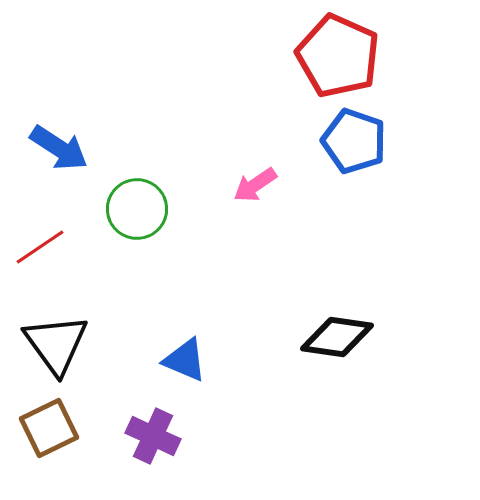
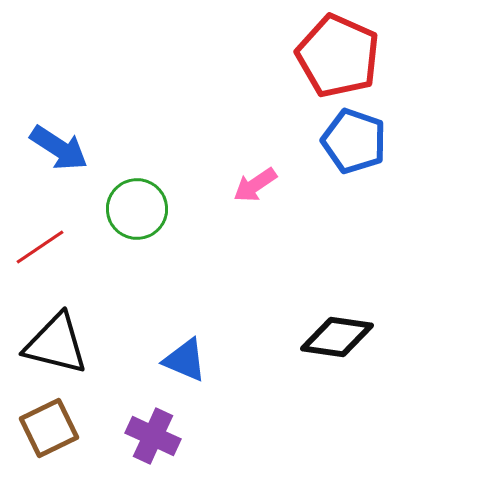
black triangle: rotated 40 degrees counterclockwise
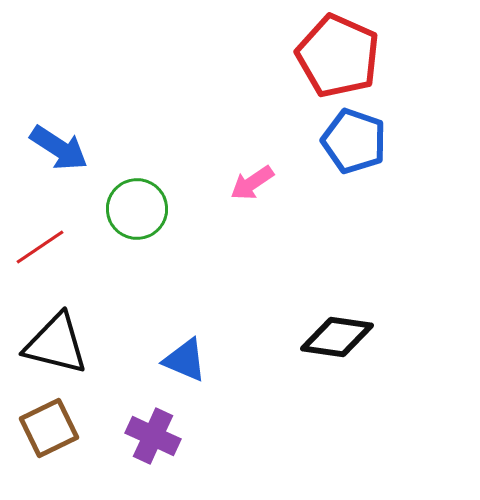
pink arrow: moved 3 px left, 2 px up
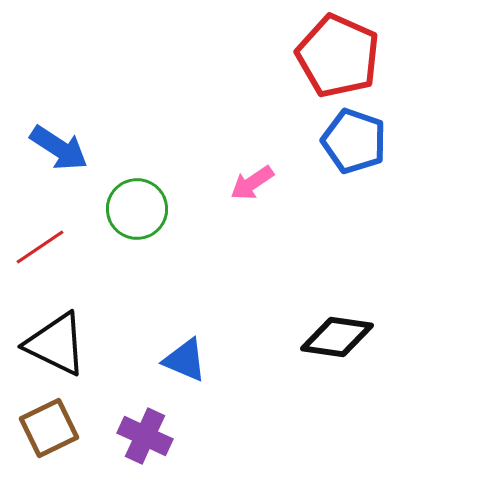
black triangle: rotated 12 degrees clockwise
purple cross: moved 8 px left
